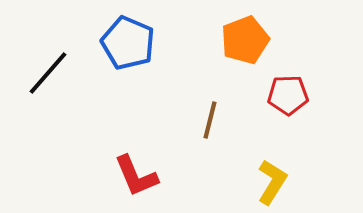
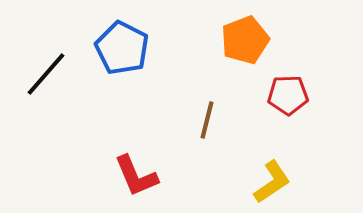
blue pentagon: moved 6 px left, 5 px down; rotated 4 degrees clockwise
black line: moved 2 px left, 1 px down
brown line: moved 3 px left
yellow L-shape: rotated 24 degrees clockwise
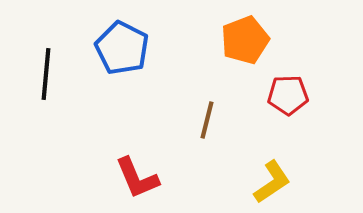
black line: rotated 36 degrees counterclockwise
red L-shape: moved 1 px right, 2 px down
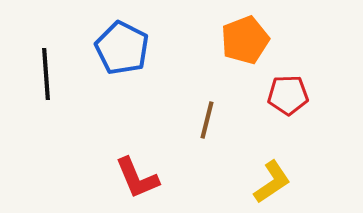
black line: rotated 9 degrees counterclockwise
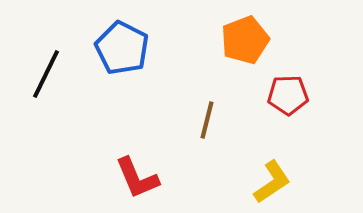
black line: rotated 30 degrees clockwise
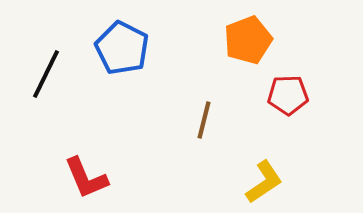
orange pentagon: moved 3 px right
brown line: moved 3 px left
red L-shape: moved 51 px left
yellow L-shape: moved 8 px left
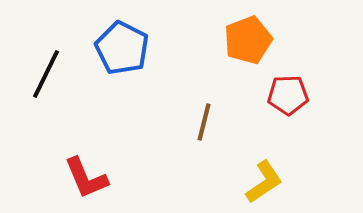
brown line: moved 2 px down
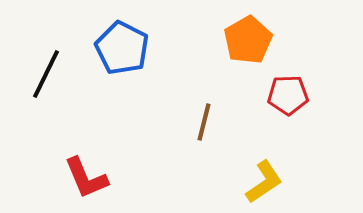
orange pentagon: rotated 9 degrees counterclockwise
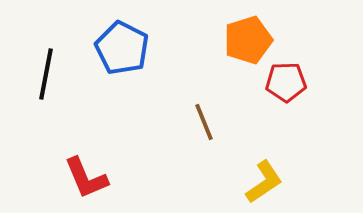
orange pentagon: rotated 12 degrees clockwise
black line: rotated 15 degrees counterclockwise
red pentagon: moved 2 px left, 13 px up
brown line: rotated 36 degrees counterclockwise
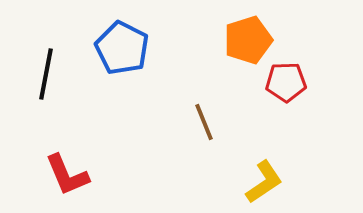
red L-shape: moved 19 px left, 3 px up
